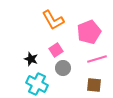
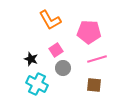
orange L-shape: moved 3 px left
pink pentagon: rotated 25 degrees clockwise
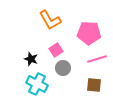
pink pentagon: moved 1 px down
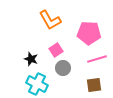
brown square: rotated 14 degrees counterclockwise
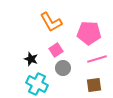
orange L-shape: moved 1 px right, 2 px down
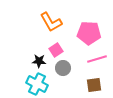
black star: moved 8 px right, 2 px down; rotated 16 degrees counterclockwise
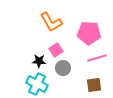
pink line: moved 1 px up
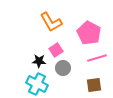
pink pentagon: rotated 25 degrees clockwise
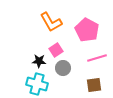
pink pentagon: moved 2 px left, 3 px up
cyan cross: rotated 10 degrees counterclockwise
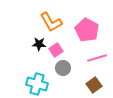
black star: moved 17 px up
brown square: rotated 28 degrees counterclockwise
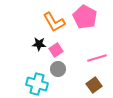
orange L-shape: moved 3 px right
pink pentagon: moved 2 px left, 13 px up
gray circle: moved 5 px left, 1 px down
